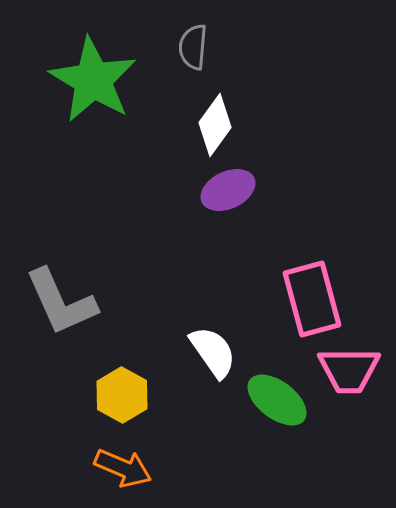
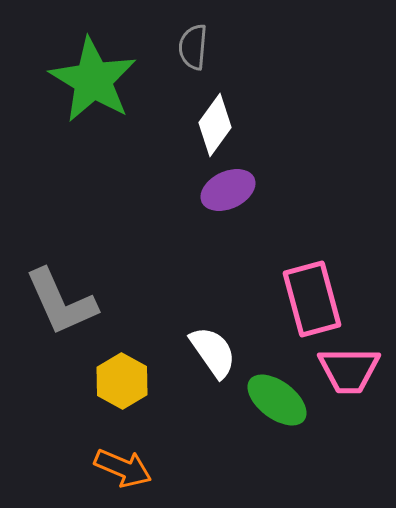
yellow hexagon: moved 14 px up
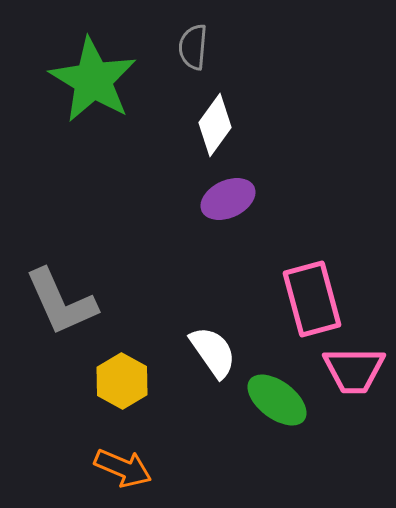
purple ellipse: moved 9 px down
pink trapezoid: moved 5 px right
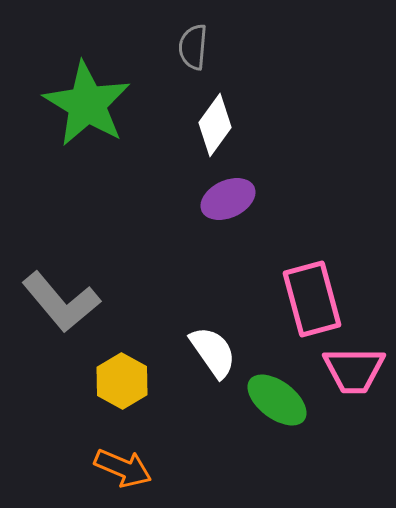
green star: moved 6 px left, 24 px down
gray L-shape: rotated 16 degrees counterclockwise
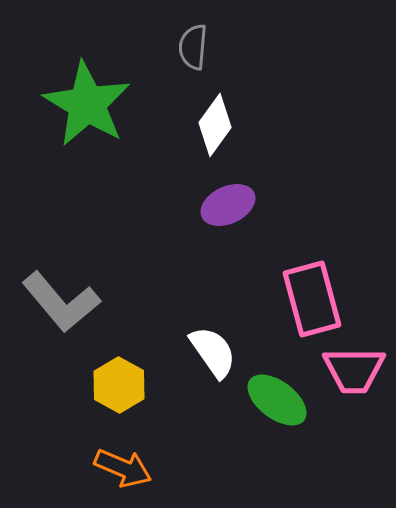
purple ellipse: moved 6 px down
yellow hexagon: moved 3 px left, 4 px down
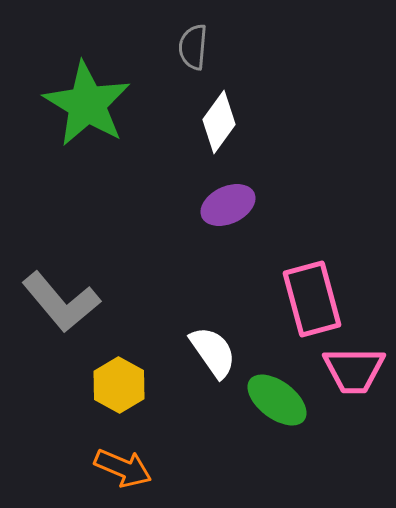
white diamond: moved 4 px right, 3 px up
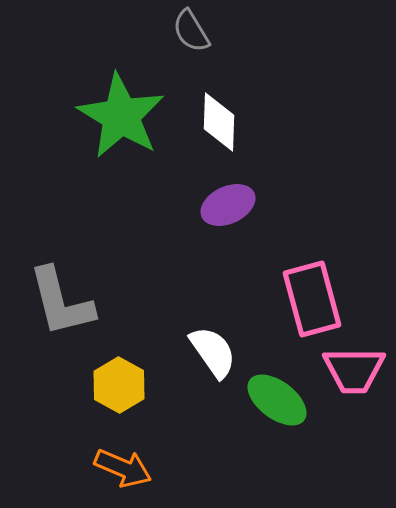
gray semicircle: moved 2 px left, 16 px up; rotated 36 degrees counterclockwise
green star: moved 34 px right, 12 px down
white diamond: rotated 34 degrees counterclockwise
gray L-shape: rotated 26 degrees clockwise
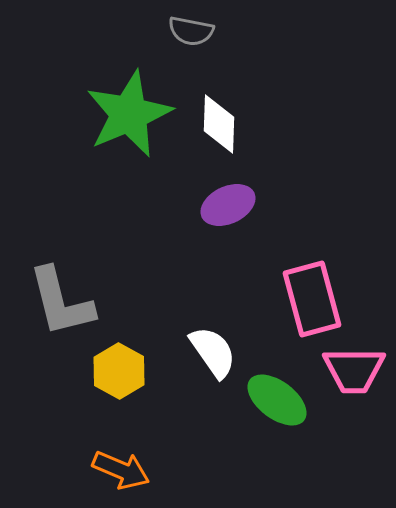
gray semicircle: rotated 48 degrees counterclockwise
green star: moved 8 px right, 2 px up; rotated 18 degrees clockwise
white diamond: moved 2 px down
yellow hexagon: moved 14 px up
orange arrow: moved 2 px left, 2 px down
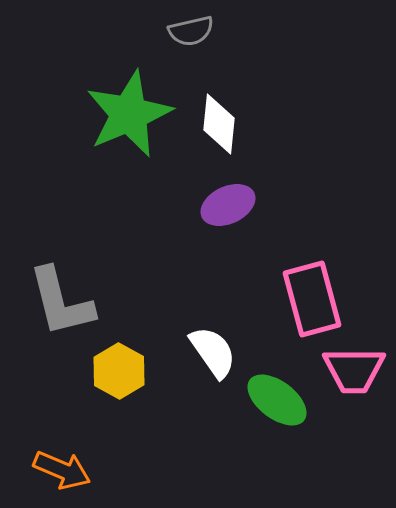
gray semicircle: rotated 24 degrees counterclockwise
white diamond: rotated 4 degrees clockwise
orange arrow: moved 59 px left
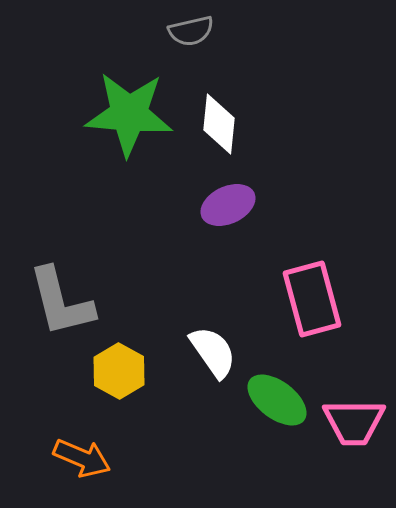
green star: rotated 28 degrees clockwise
pink trapezoid: moved 52 px down
orange arrow: moved 20 px right, 12 px up
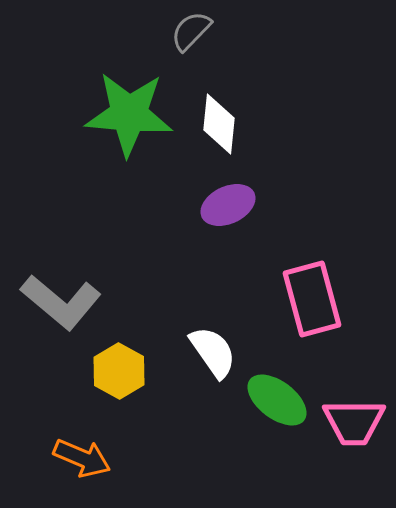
gray semicircle: rotated 147 degrees clockwise
gray L-shape: rotated 36 degrees counterclockwise
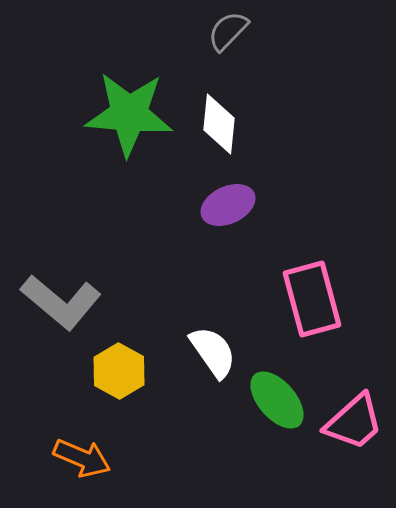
gray semicircle: moved 37 px right
green ellipse: rotated 12 degrees clockwise
pink trapezoid: rotated 42 degrees counterclockwise
